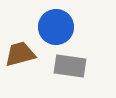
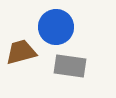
brown trapezoid: moved 1 px right, 2 px up
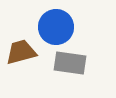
gray rectangle: moved 3 px up
